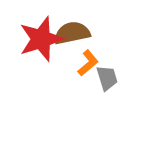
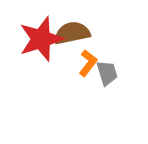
orange L-shape: rotated 12 degrees counterclockwise
gray trapezoid: moved 5 px up
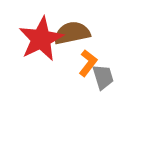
red star: rotated 9 degrees counterclockwise
gray trapezoid: moved 4 px left, 4 px down
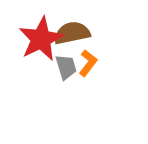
gray trapezoid: moved 37 px left, 10 px up
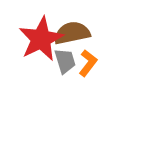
gray trapezoid: moved 1 px left, 6 px up
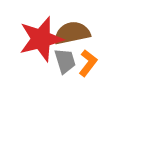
red star: rotated 12 degrees clockwise
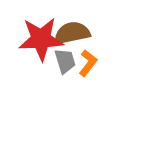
red star: rotated 12 degrees clockwise
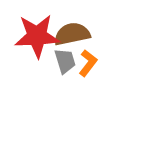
brown semicircle: moved 1 px down
red star: moved 4 px left, 3 px up
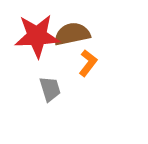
gray trapezoid: moved 15 px left, 28 px down
